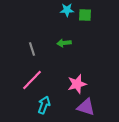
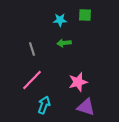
cyan star: moved 7 px left, 10 px down
pink star: moved 1 px right, 2 px up
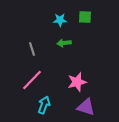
green square: moved 2 px down
pink star: moved 1 px left
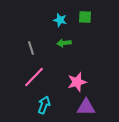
cyan star: rotated 16 degrees clockwise
gray line: moved 1 px left, 1 px up
pink line: moved 2 px right, 3 px up
purple triangle: rotated 18 degrees counterclockwise
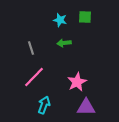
pink star: rotated 12 degrees counterclockwise
